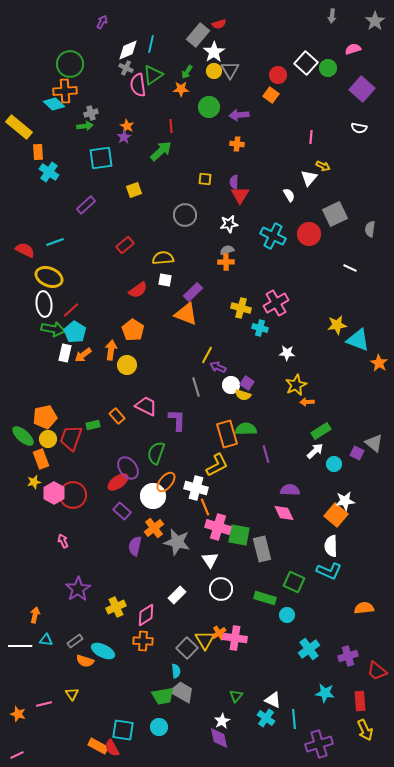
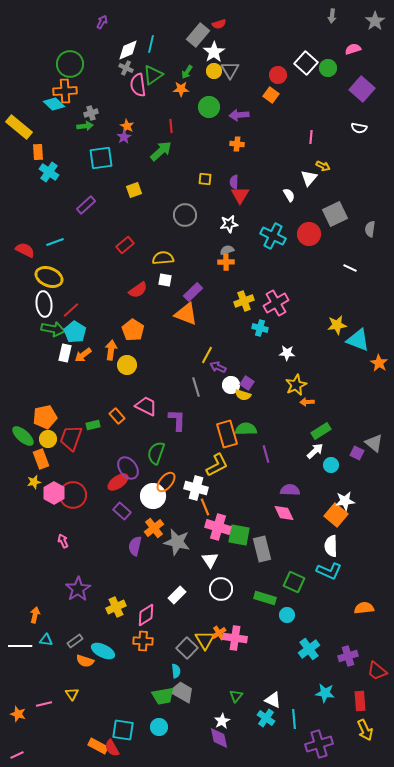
yellow cross at (241, 308): moved 3 px right, 7 px up; rotated 36 degrees counterclockwise
cyan circle at (334, 464): moved 3 px left, 1 px down
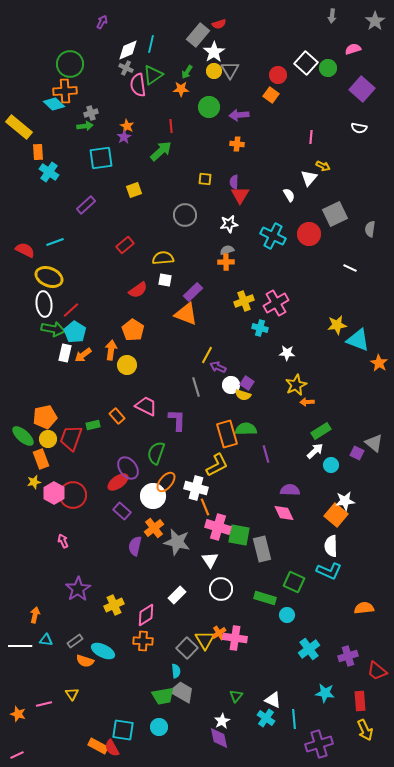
yellow cross at (116, 607): moved 2 px left, 2 px up
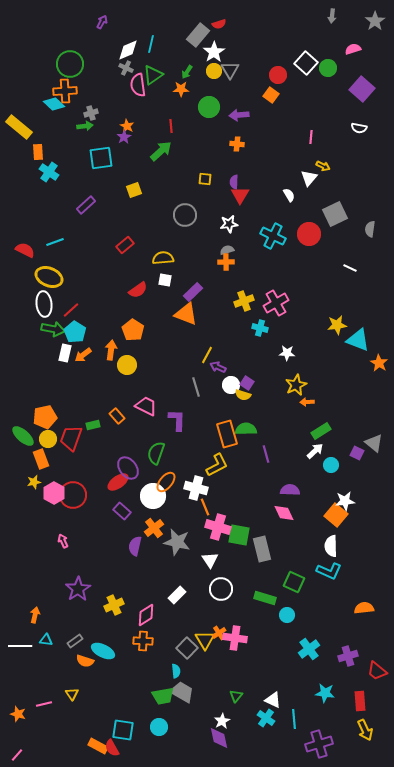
pink line at (17, 755): rotated 24 degrees counterclockwise
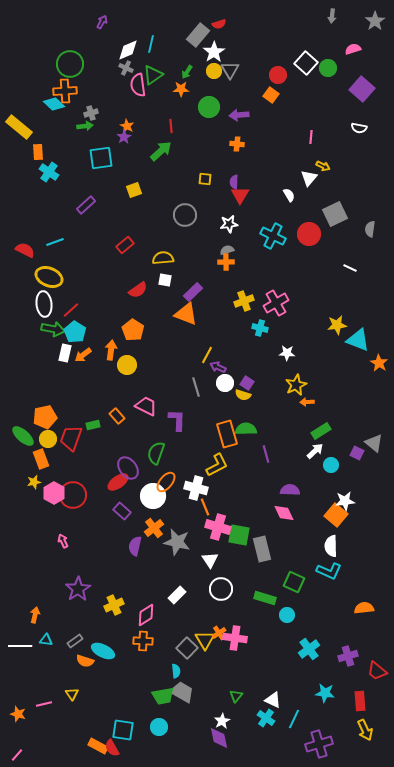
white circle at (231, 385): moved 6 px left, 2 px up
cyan line at (294, 719): rotated 30 degrees clockwise
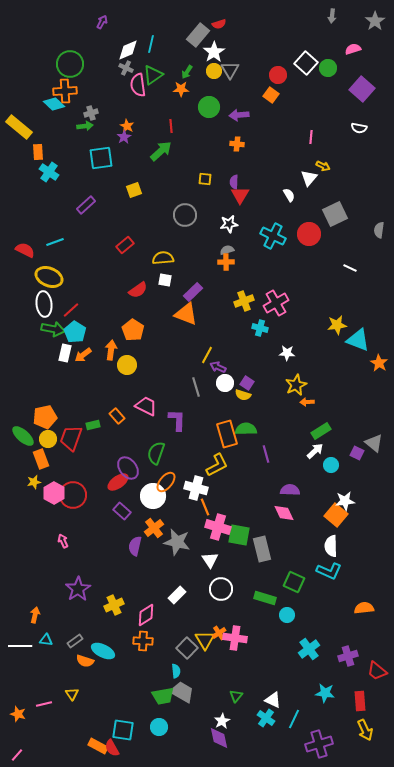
gray semicircle at (370, 229): moved 9 px right, 1 px down
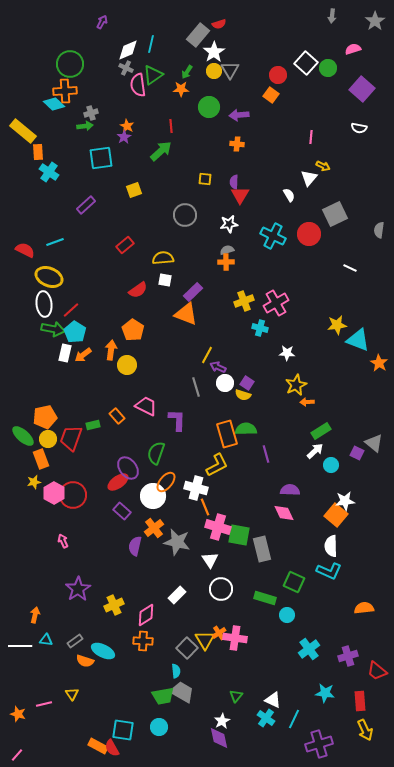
yellow rectangle at (19, 127): moved 4 px right, 4 px down
